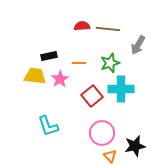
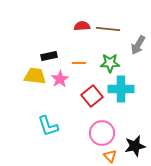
green star: rotated 18 degrees clockwise
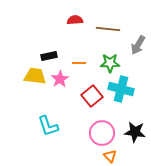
red semicircle: moved 7 px left, 6 px up
cyan cross: rotated 15 degrees clockwise
black star: moved 14 px up; rotated 20 degrees clockwise
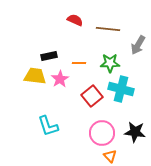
red semicircle: rotated 28 degrees clockwise
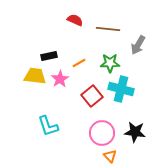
orange line: rotated 32 degrees counterclockwise
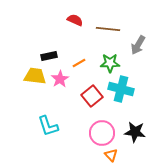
orange triangle: moved 1 px right, 1 px up
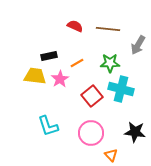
red semicircle: moved 6 px down
orange line: moved 2 px left
pink circle: moved 11 px left
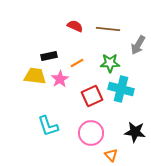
red square: rotated 15 degrees clockwise
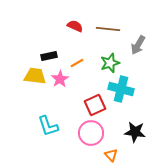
green star: rotated 18 degrees counterclockwise
red square: moved 3 px right, 9 px down
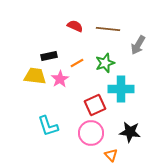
green star: moved 5 px left
cyan cross: rotated 15 degrees counterclockwise
black star: moved 5 px left
